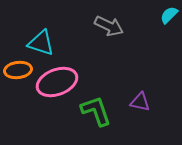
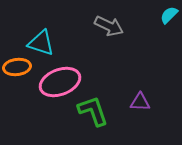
orange ellipse: moved 1 px left, 3 px up
pink ellipse: moved 3 px right
purple triangle: rotated 10 degrees counterclockwise
green L-shape: moved 3 px left
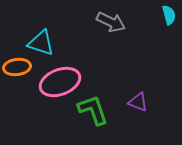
cyan semicircle: rotated 120 degrees clockwise
gray arrow: moved 2 px right, 4 px up
purple triangle: moved 2 px left; rotated 20 degrees clockwise
green L-shape: moved 1 px up
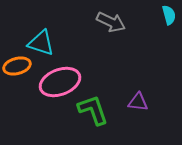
orange ellipse: moved 1 px up; rotated 8 degrees counterclockwise
purple triangle: rotated 15 degrees counterclockwise
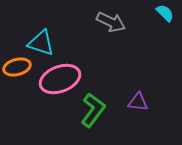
cyan semicircle: moved 4 px left, 2 px up; rotated 30 degrees counterclockwise
orange ellipse: moved 1 px down
pink ellipse: moved 3 px up
green L-shape: rotated 56 degrees clockwise
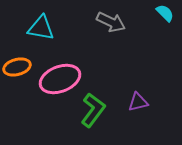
cyan triangle: moved 15 px up; rotated 8 degrees counterclockwise
purple triangle: rotated 20 degrees counterclockwise
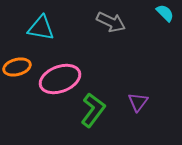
purple triangle: rotated 40 degrees counterclockwise
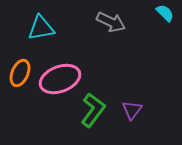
cyan triangle: rotated 20 degrees counterclockwise
orange ellipse: moved 3 px right, 6 px down; rotated 52 degrees counterclockwise
purple triangle: moved 6 px left, 8 px down
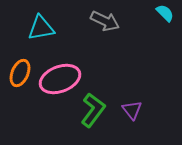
gray arrow: moved 6 px left, 1 px up
purple triangle: rotated 15 degrees counterclockwise
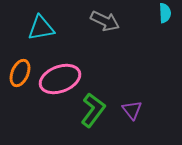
cyan semicircle: rotated 42 degrees clockwise
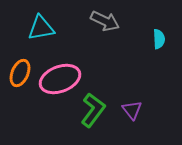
cyan semicircle: moved 6 px left, 26 px down
